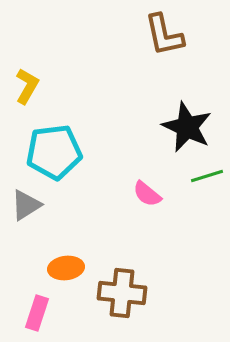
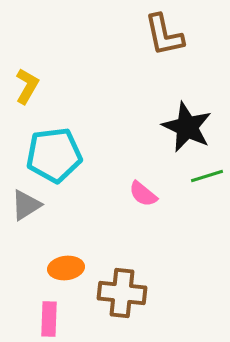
cyan pentagon: moved 3 px down
pink semicircle: moved 4 px left
pink rectangle: moved 12 px right, 6 px down; rotated 16 degrees counterclockwise
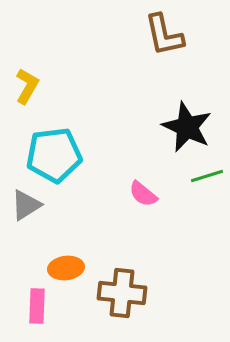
pink rectangle: moved 12 px left, 13 px up
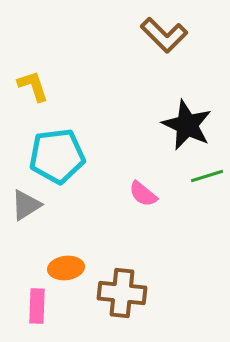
brown L-shape: rotated 33 degrees counterclockwise
yellow L-shape: moved 6 px right; rotated 48 degrees counterclockwise
black star: moved 2 px up
cyan pentagon: moved 3 px right, 1 px down
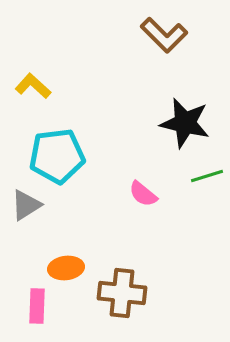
yellow L-shape: rotated 30 degrees counterclockwise
black star: moved 2 px left, 2 px up; rotated 12 degrees counterclockwise
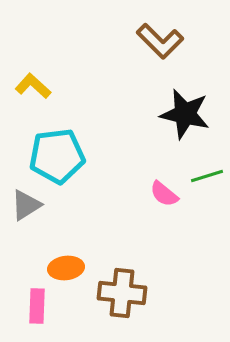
brown L-shape: moved 4 px left, 6 px down
black star: moved 9 px up
pink semicircle: moved 21 px right
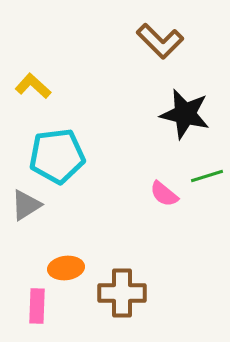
brown cross: rotated 6 degrees counterclockwise
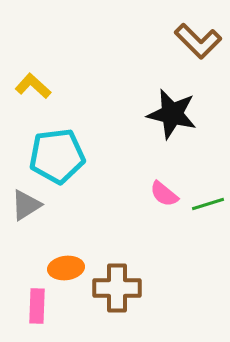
brown L-shape: moved 38 px right
black star: moved 13 px left
green line: moved 1 px right, 28 px down
brown cross: moved 5 px left, 5 px up
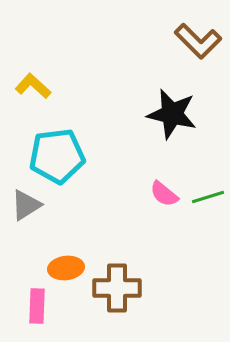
green line: moved 7 px up
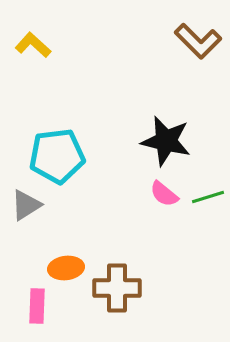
yellow L-shape: moved 41 px up
black star: moved 6 px left, 27 px down
